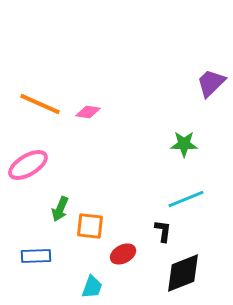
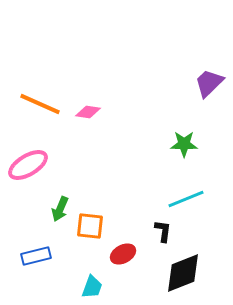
purple trapezoid: moved 2 px left
blue rectangle: rotated 12 degrees counterclockwise
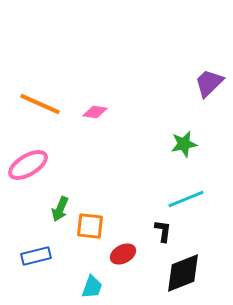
pink diamond: moved 7 px right
green star: rotated 12 degrees counterclockwise
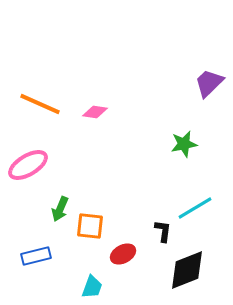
cyan line: moved 9 px right, 9 px down; rotated 9 degrees counterclockwise
black diamond: moved 4 px right, 3 px up
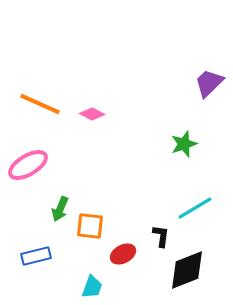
pink diamond: moved 3 px left, 2 px down; rotated 20 degrees clockwise
green star: rotated 8 degrees counterclockwise
black L-shape: moved 2 px left, 5 px down
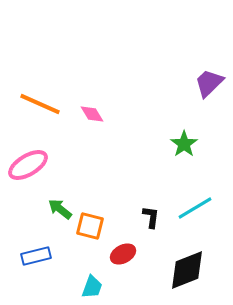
pink diamond: rotated 30 degrees clockwise
green star: rotated 16 degrees counterclockwise
green arrow: rotated 105 degrees clockwise
orange square: rotated 8 degrees clockwise
black L-shape: moved 10 px left, 19 px up
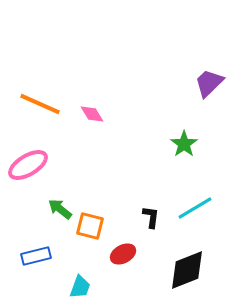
cyan trapezoid: moved 12 px left
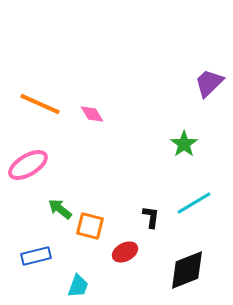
cyan line: moved 1 px left, 5 px up
red ellipse: moved 2 px right, 2 px up
cyan trapezoid: moved 2 px left, 1 px up
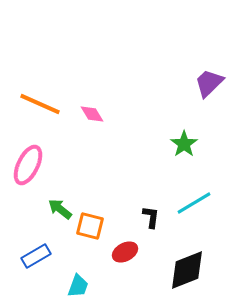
pink ellipse: rotated 33 degrees counterclockwise
blue rectangle: rotated 16 degrees counterclockwise
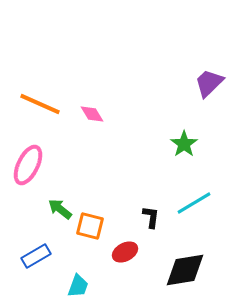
black diamond: moved 2 px left; rotated 12 degrees clockwise
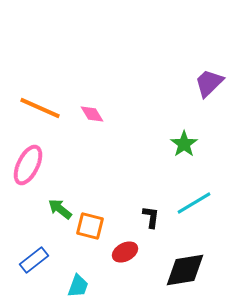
orange line: moved 4 px down
blue rectangle: moved 2 px left, 4 px down; rotated 8 degrees counterclockwise
